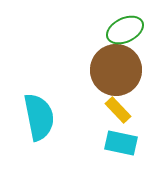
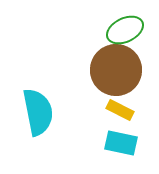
yellow rectangle: moved 2 px right; rotated 20 degrees counterclockwise
cyan semicircle: moved 1 px left, 5 px up
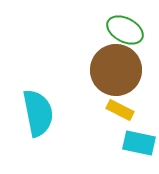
green ellipse: rotated 54 degrees clockwise
cyan semicircle: moved 1 px down
cyan rectangle: moved 18 px right
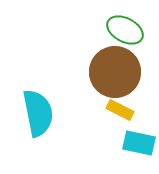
brown circle: moved 1 px left, 2 px down
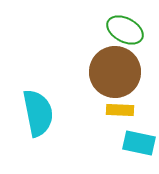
yellow rectangle: rotated 24 degrees counterclockwise
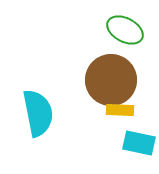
brown circle: moved 4 px left, 8 px down
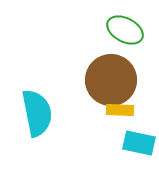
cyan semicircle: moved 1 px left
